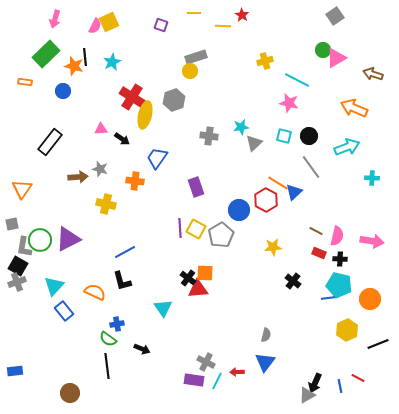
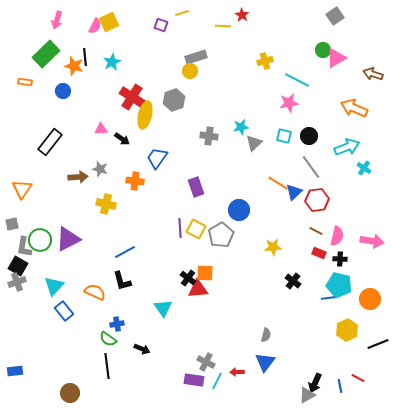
yellow line at (194, 13): moved 12 px left; rotated 16 degrees counterclockwise
pink arrow at (55, 19): moved 2 px right, 1 px down
pink star at (289, 103): rotated 24 degrees counterclockwise
cyan cross at (372, 178): moved 8 px left, 10 px up; rotated 32 degrees clockwise
red hexagon at (266, 200): moved 51 px right; rotated 25 degrees clockwise
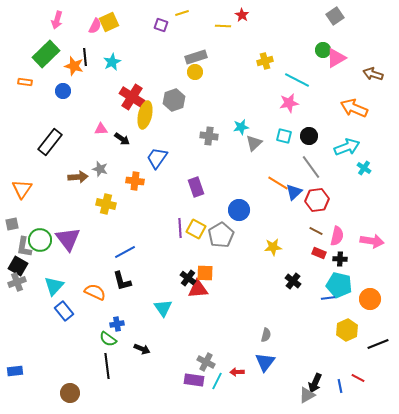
yellow circle at (190, 71): moved 5 px right, 1 px down
purple triangle at (68, 239): rotated 40 degrees counterclockwise
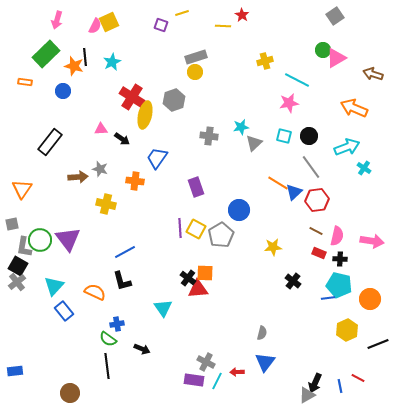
gray cross at (17, 282): rotated 18 degrees counterclockwise
gray semicircle at (266, 335): moved 4 px left, 2 px up
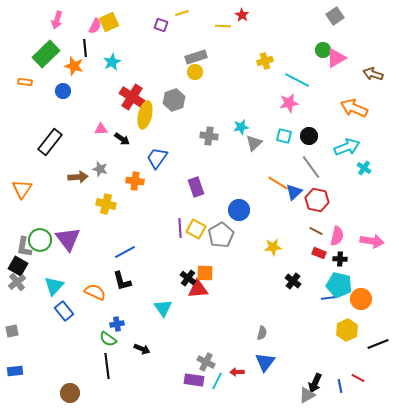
black line at (85, 57): moved 9 px up
red hexagon at (317, 200): rotated 20 degrees clockwise
gray square at (12, 224): moved 107 px down
orange circle at (370, 299): moved 9 px left
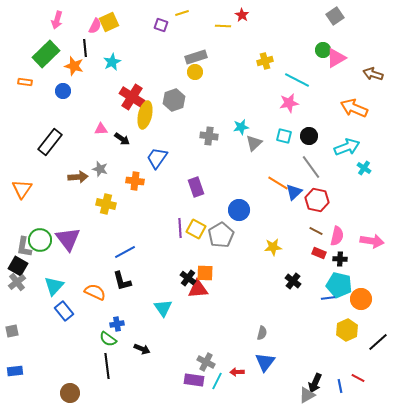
black line at (378, 344): moved 2 px up; rotated 20 degrees counterclockwise
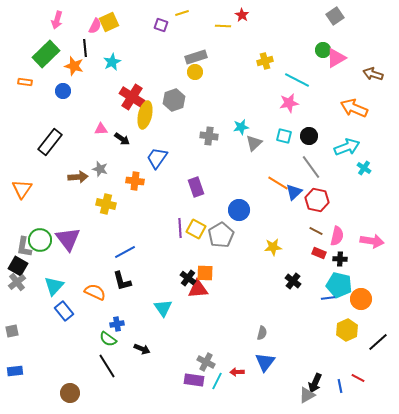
black line at (107, 366): rotated 25 degrees counterclockwise
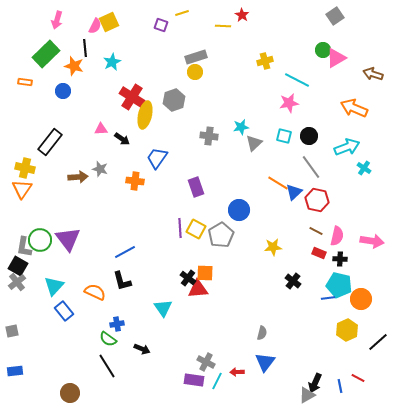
yellow cross at (106, 204): moved 81 px left, 36 px up
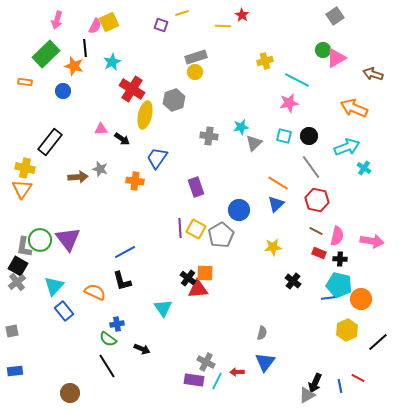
red cross at (132, 97): moved 8 px up
blue triangle at (294, 192): moved 18 px left, 12 px down
